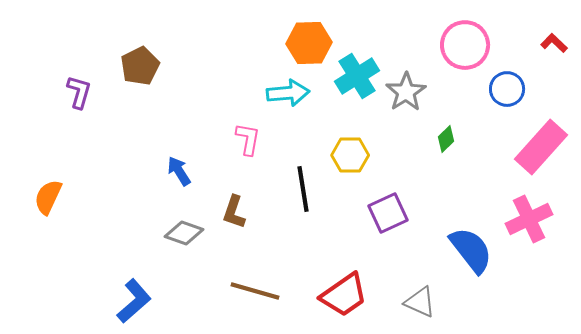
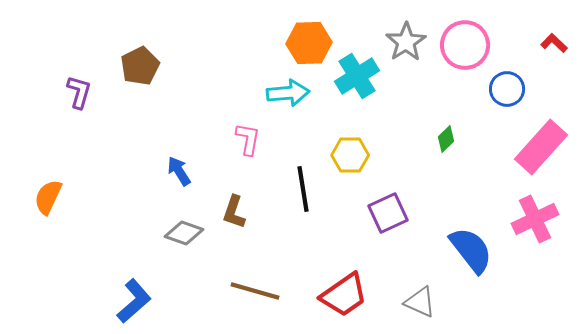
gray star: moved 50 px up
pink cross: moved 6 px right
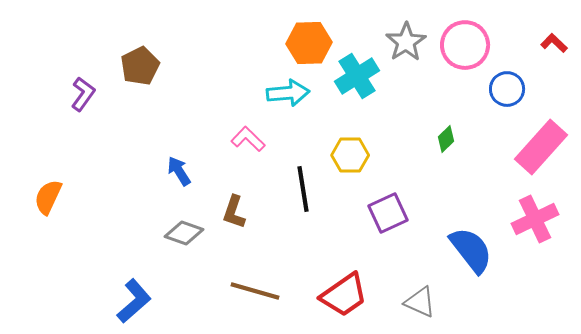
purple L-shape: moved 4 px right, 2 px down; rotated 20 degrees clockwise
pink L-shape: rotated 56 degrees counterclockwise
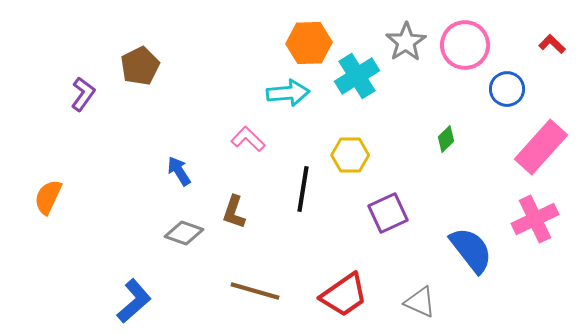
red L-shape: moved 2 px left, 1 px down
black line: rotated 18 degrees clockwise
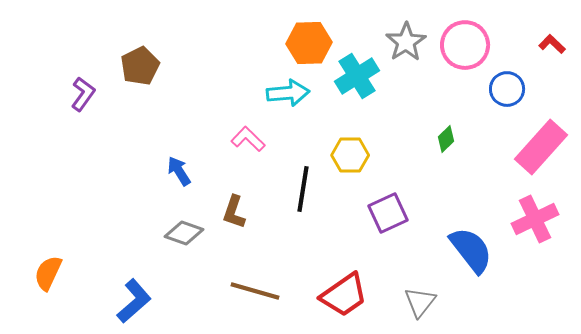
orange semicircle: moved 76 px down
gray triangle: rotated 44 degrees clockwise
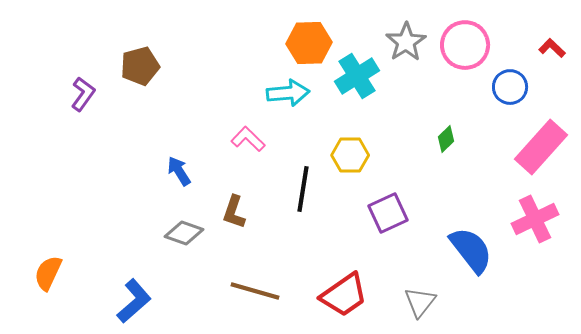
red L-shape: moved 4 px down
brown pentagon: rotated 12 degrees clockwise
blue circle: moved 3 px right, 2 px up
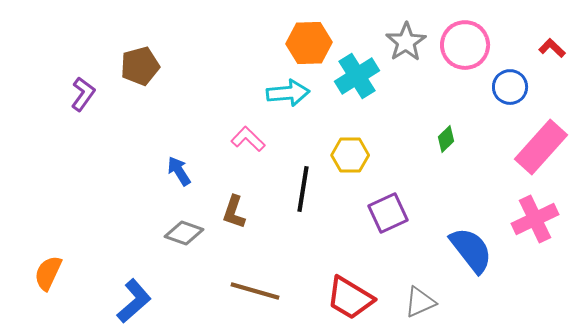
red trapezoid: moved 6 px right, 3 px down; rotated 66 degrees clockwise
gray triangle: rotated 28 degrees clockwise
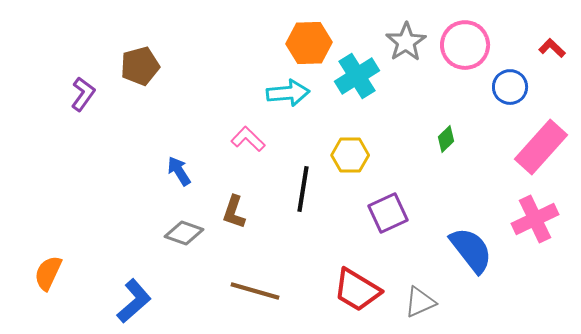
red trapezoid: moved 7 px right, 8 px up
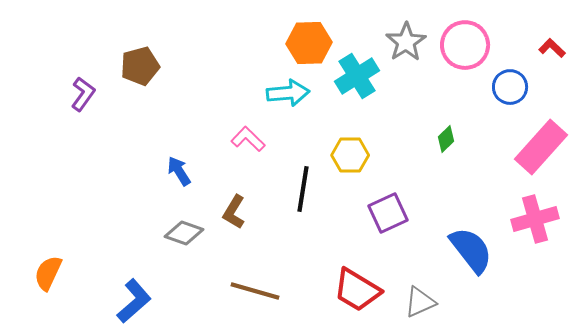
brown L-shape: rotated 12 degrees clockwise
pink cross: rotated 9 degrees clockwise
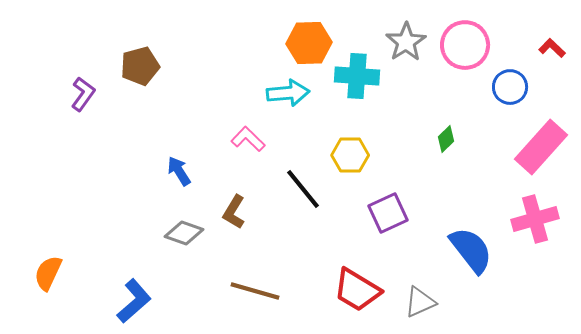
cyan cross: rotated 36 degrees clockwise
black line: rotated 48 degrees counterclockwise
